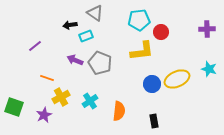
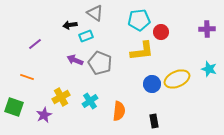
purple line: moved 2 px up
orange line: moved 20 px left, 1 px up
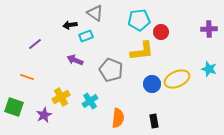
purple cross: moved 2 px right
gray pentagon: moved 11 px right, 7 px down
orange semicircle: moved 1 px left, 7 px down
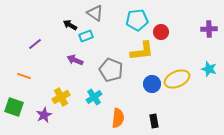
cyan pentagon: moved 2 px left
black arrow: rotated 40 degrees clockwise
orange line: moved 3 px left, 1 px up
cyan cross: moved 4 px right, 4 px up
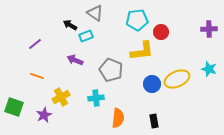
orange line: moved 13 px right
cyan cross: moved 2 px right, 1 px down; rotated 28 degrees clockwise
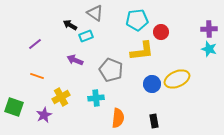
cyan star: moved 20 px up
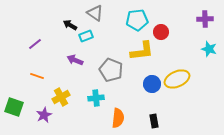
purple cross: moved 4 px left, 10 px up
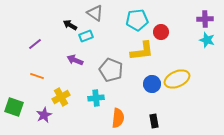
cyan star: moved 2 px left, 9 px up
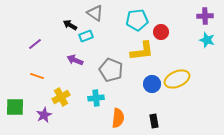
purple cross: moved 3 px up
green square: moved 1 px right; rotated 18 degrees counterclockwise
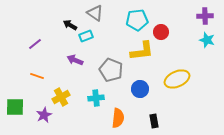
blue circle: moved 12 px left, 5 px down
